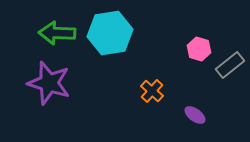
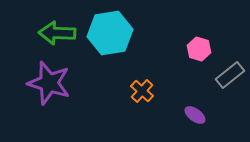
gray rectangle: moved 10 px down
orange cross: moved 10 px left
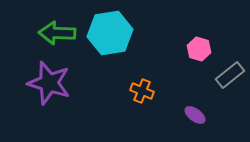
orange cross: rotated 20 degrees counterclockwise
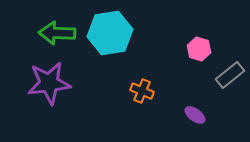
purple star: rotated 24 degrees counterclockwise
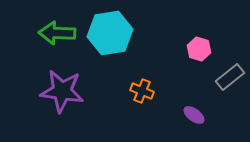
gray rectangle: moved 2 px down
purple star: moved 13 px right, 8 px down; rotated 15 degrees clockwise
purple ellipse: moved 1 px left
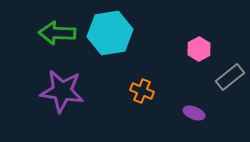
pink hexagon: rotated 15 degrees clockwise
purple ellipse: moved 2 px up; rotated 15 degrees counterclockwise
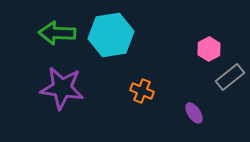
cyan hexagon: moved 1 px right, 2 px down
pink hexagon: moved 10 px right
purple star: moved 3 px up
purple ellipse: rotated 35 degrees clockwise
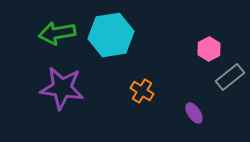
green arrow: rotated 12 degrees counterclockwise
orange cross: rotated 10 degrees clockwise
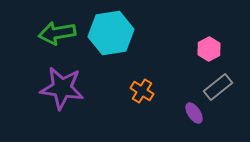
cyan hexagon: moved 2 px up
gray rectangle: moved 12 px left, 10 px down
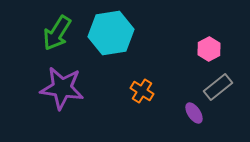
green arrow: rotated 48 degrees counterclockwise
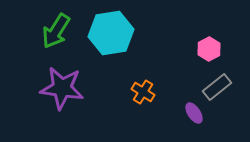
green arrow: moved 1 px left, 2 px up
gray rectangle: moved 1 px left
orange cross: moved 1 px right, 1 px down
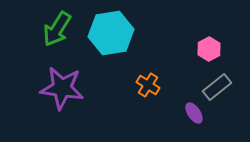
green arrow: moved 1 px right, 2 px up
orange cross: moved 5 px right, 7 px up
